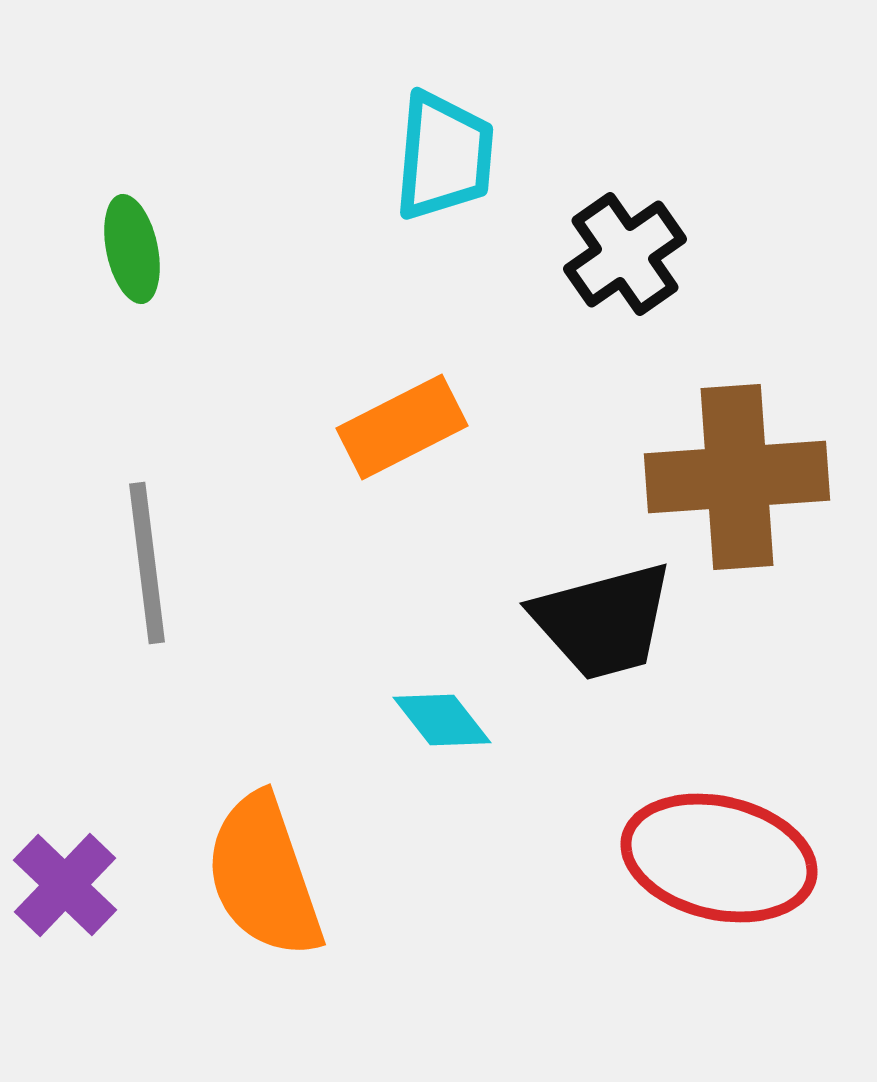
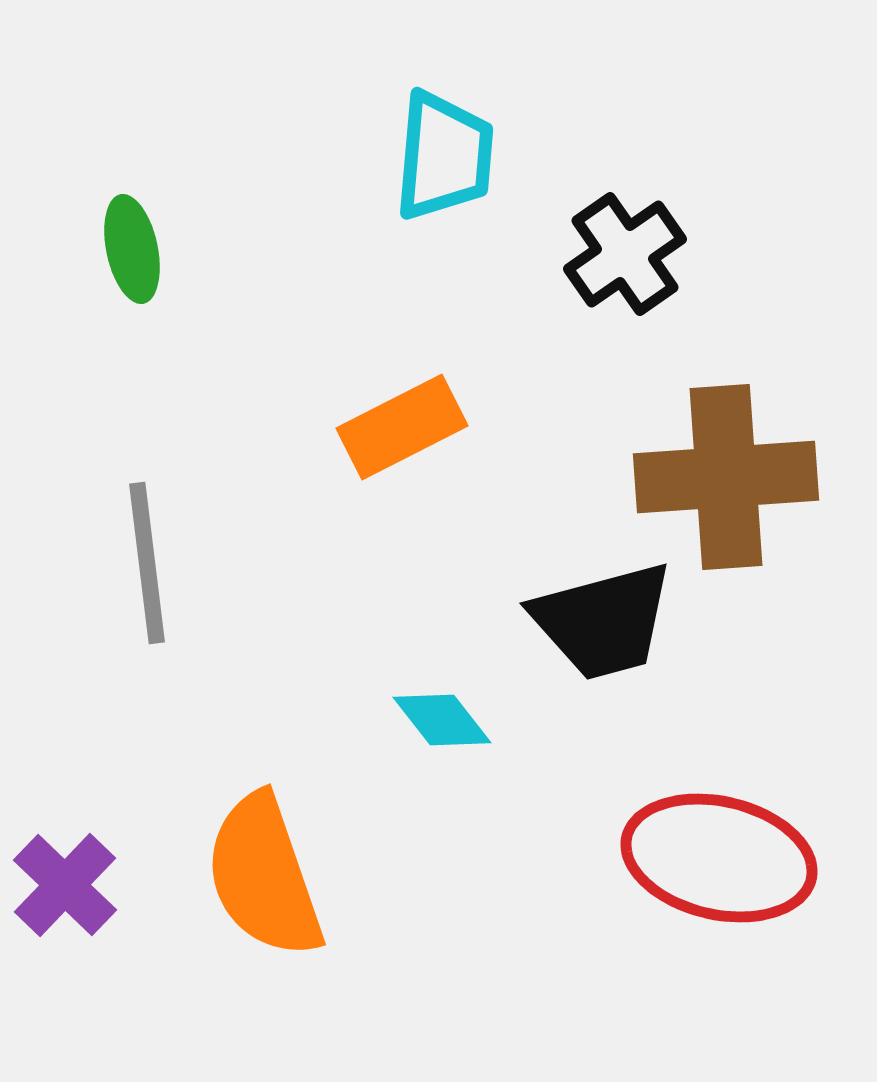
brown cross: moved 11 px left
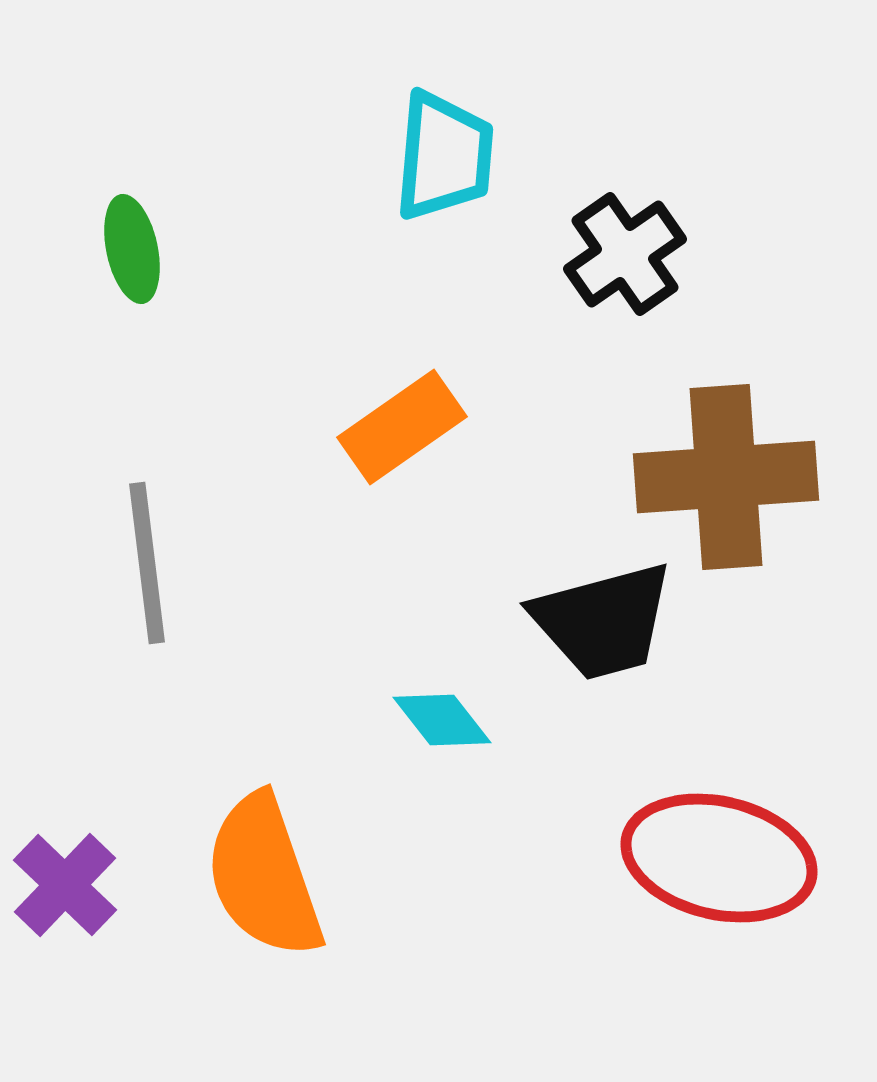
orange rectangle: rotated 8 degrees counterclockwise
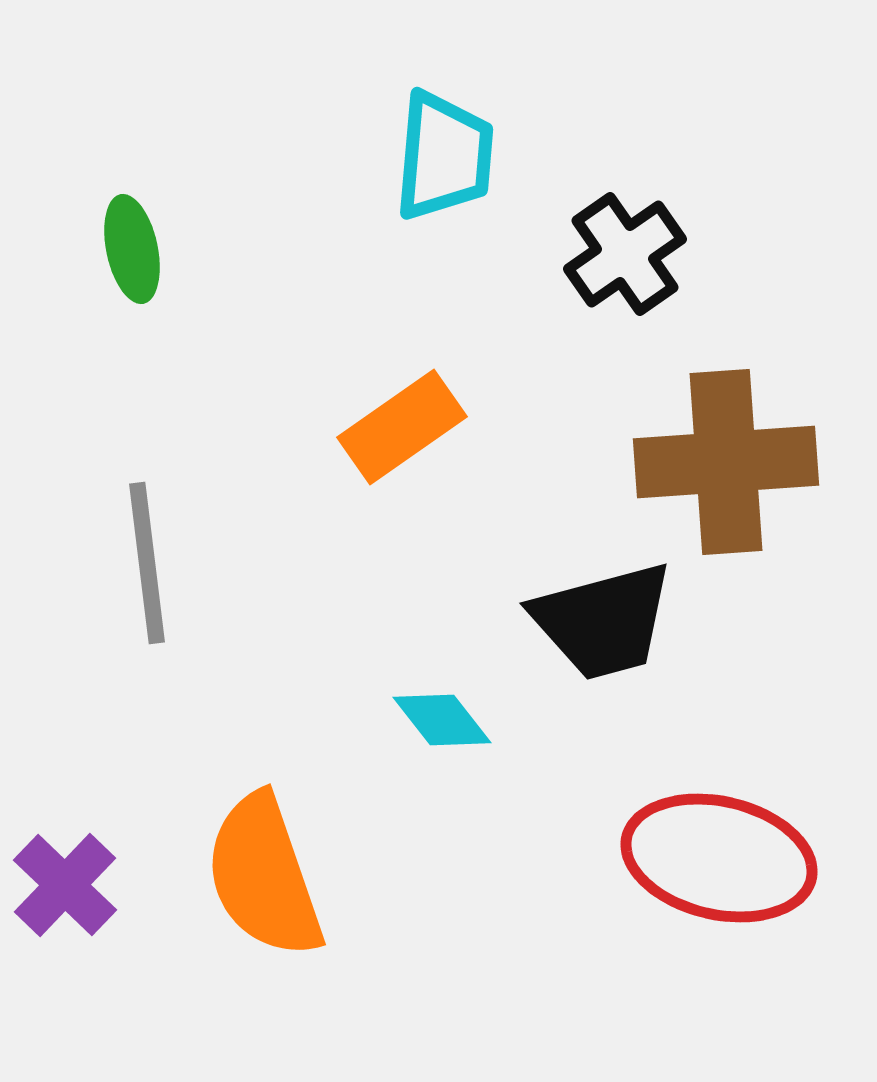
brown cross: moved 15 px up
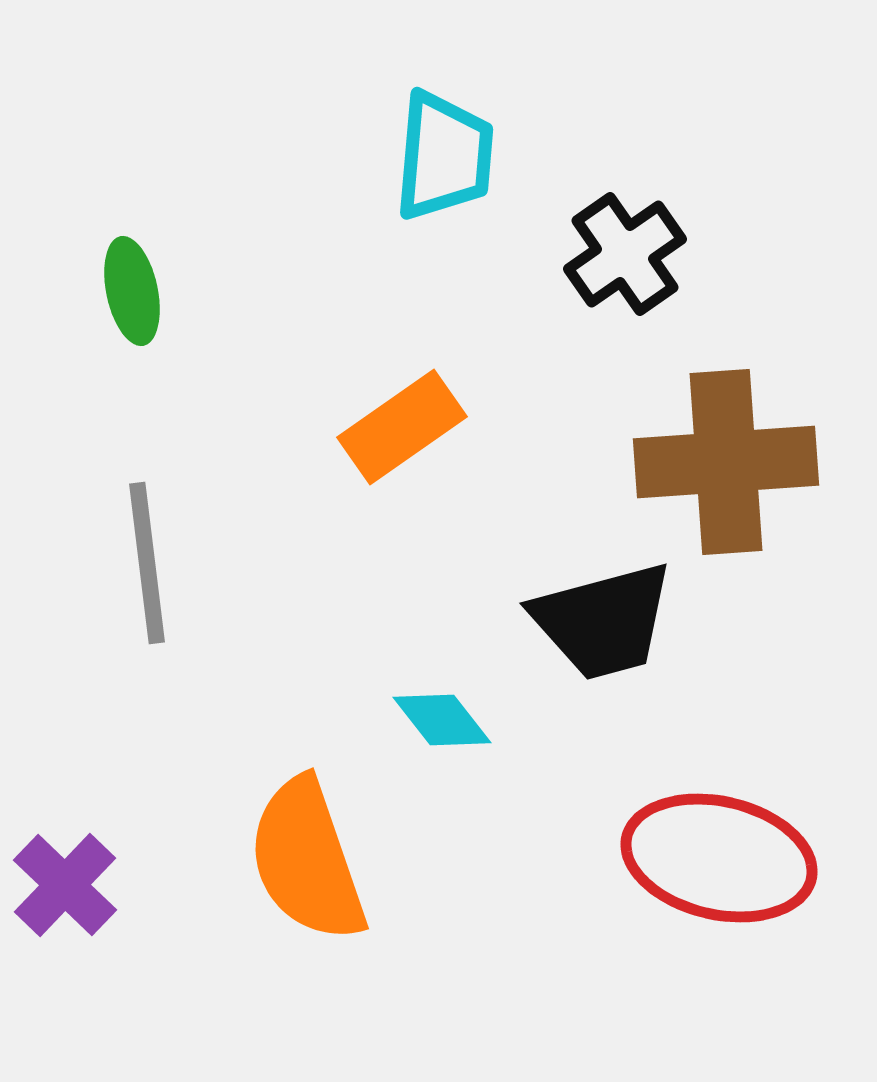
green ellipse: moved 42 px down
orange semicircle: moved 43 px right, 16 px up
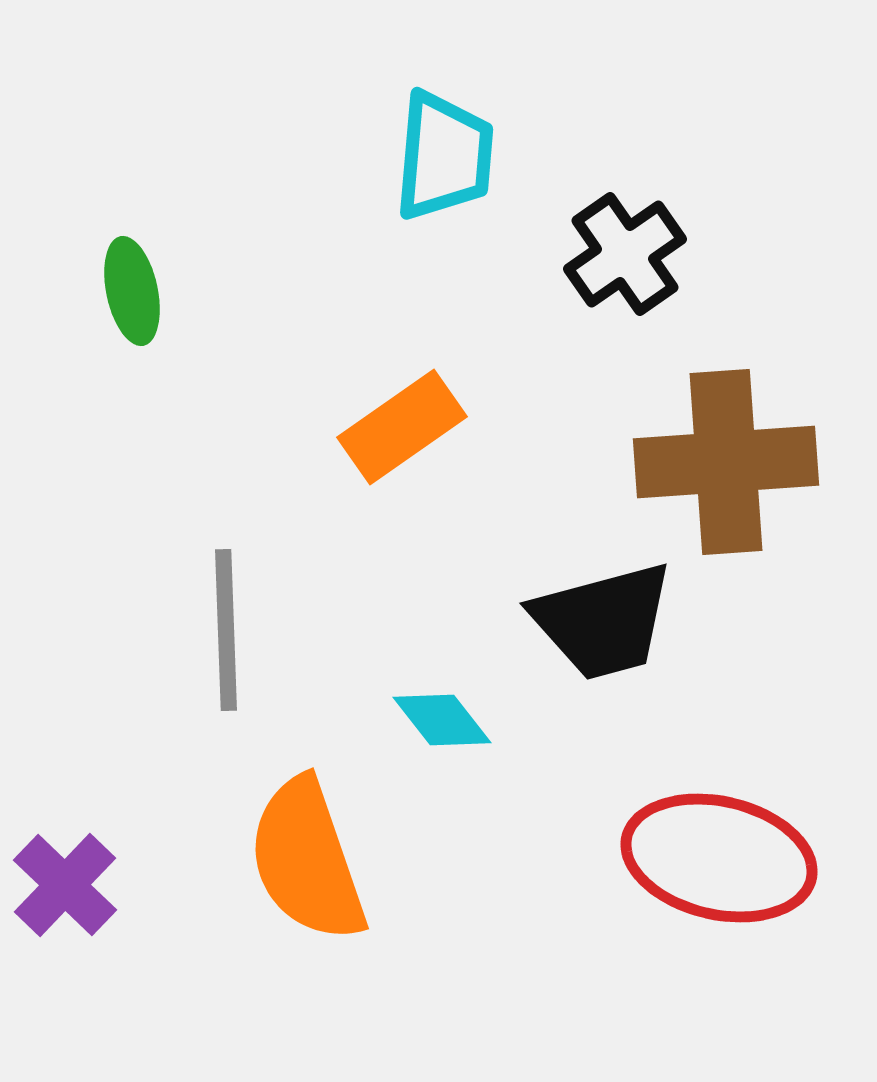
gray line: moved 79 px right, 67 px down; rotated 5 degrees clockwise
